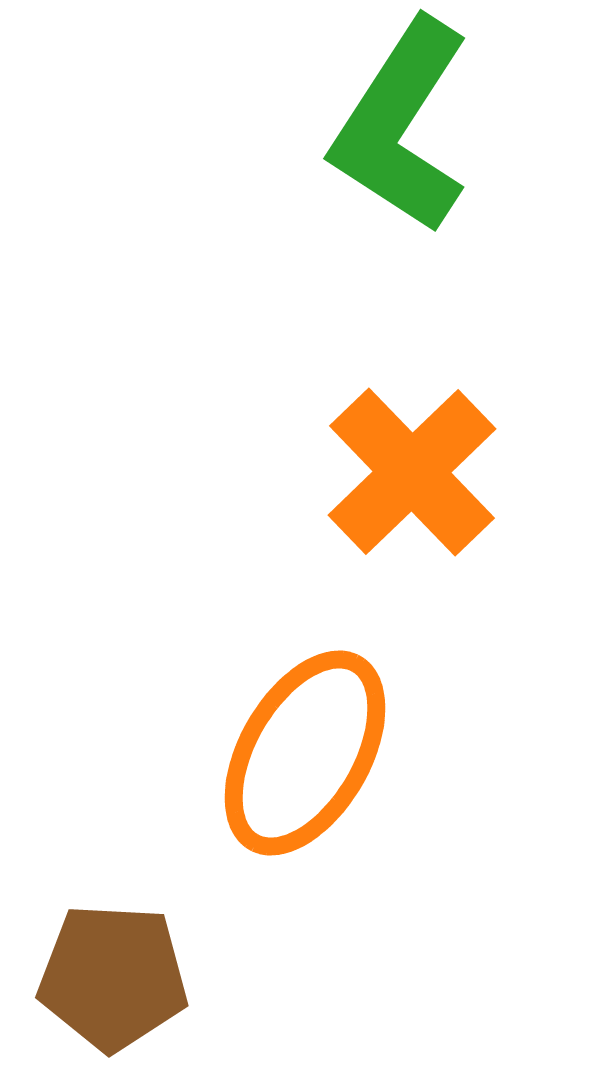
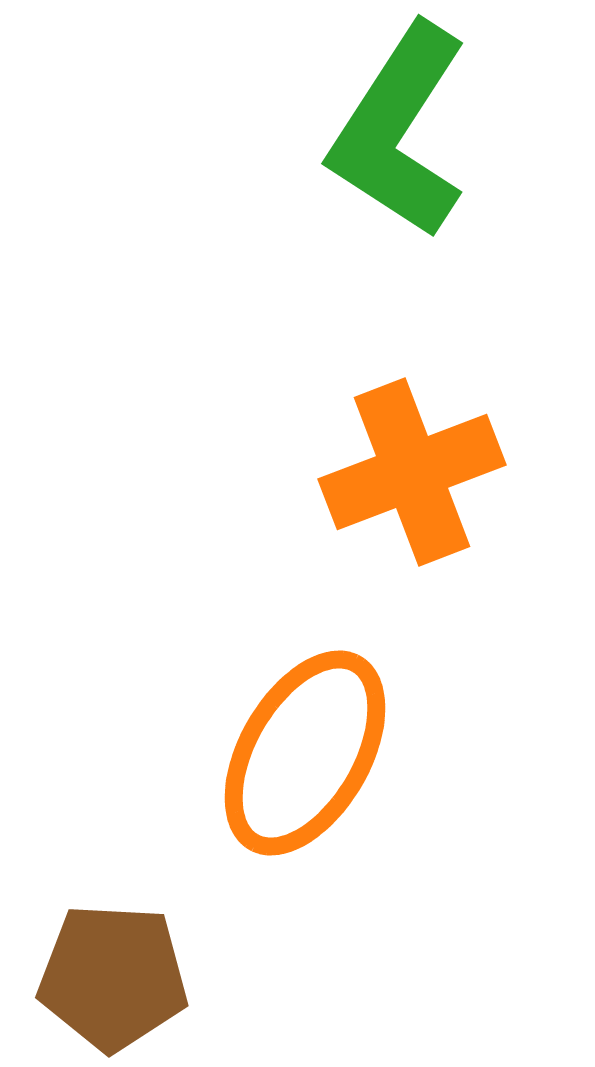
green L-shape: moved 2 px left, 5 px down
orange cross: rotated 23 degrees clockwise
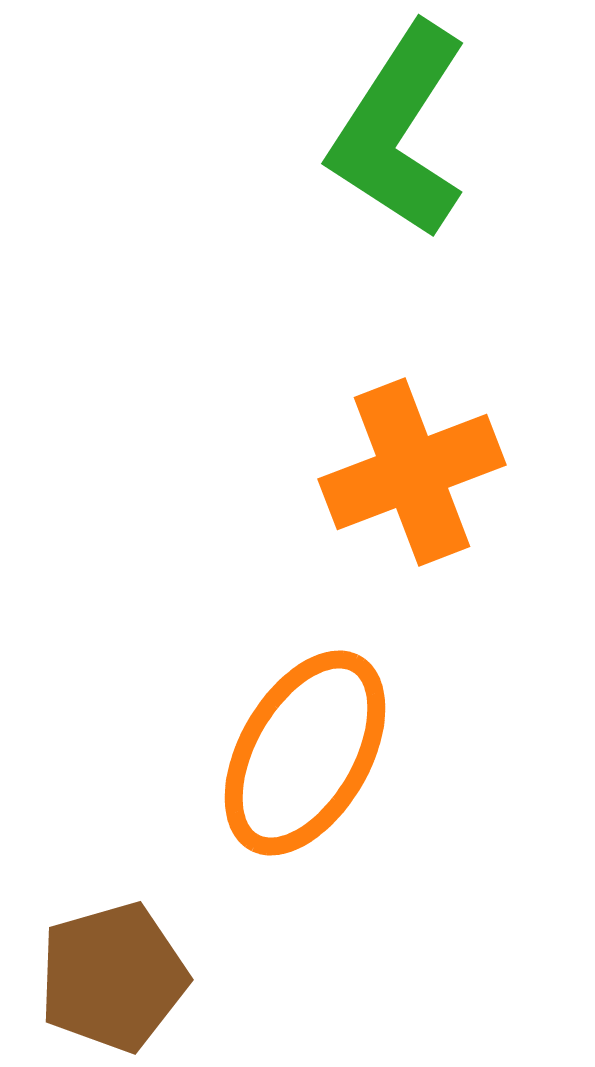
brown pentagon: rotated 19 degrees counterclockwise
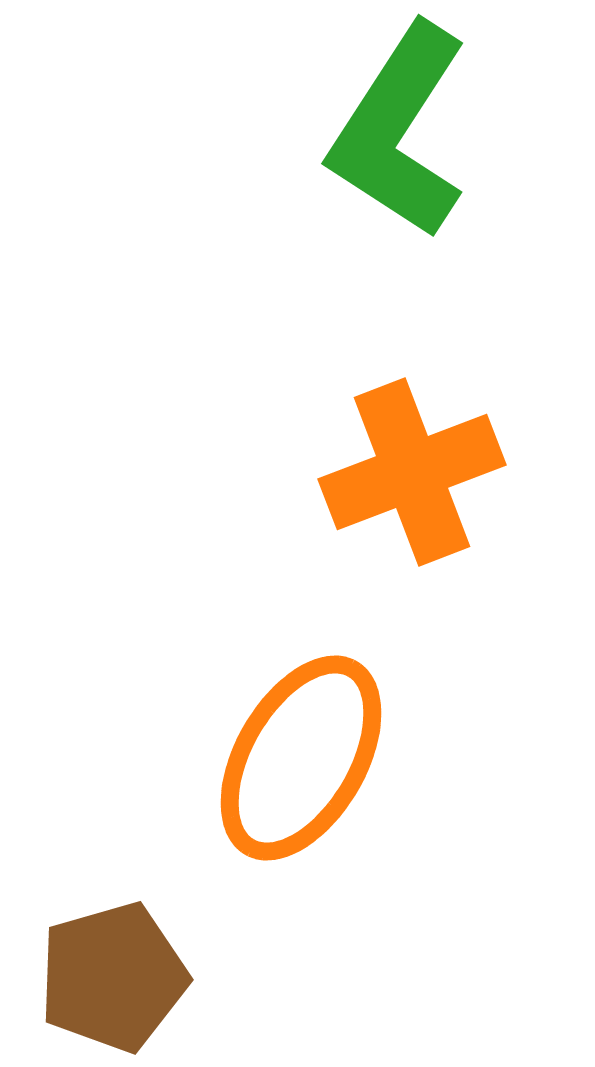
orange ellipse: moved 4 px left, 5 px down
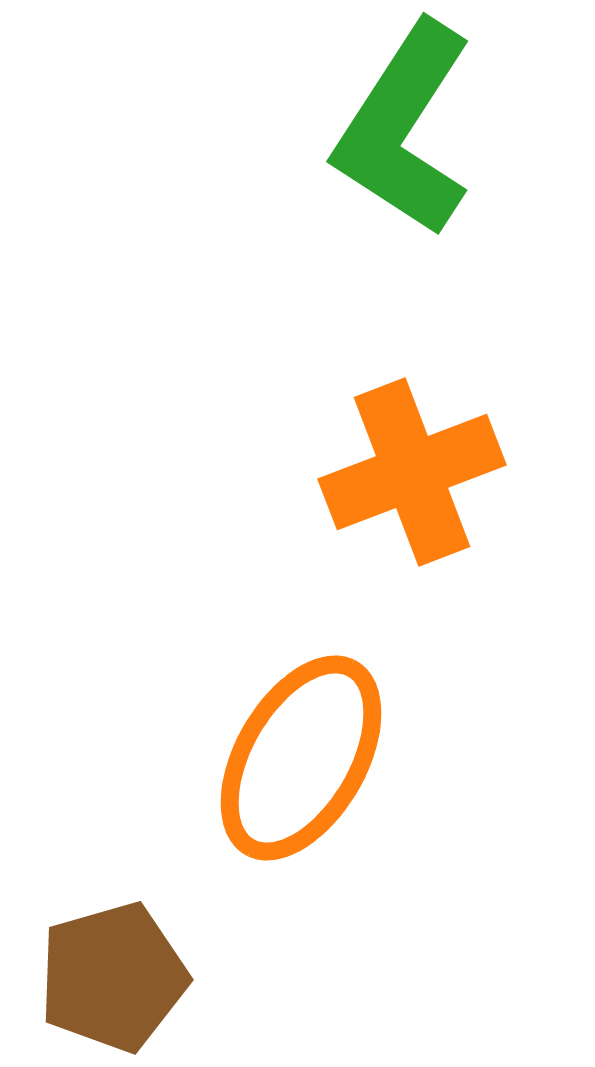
green L-shape: moved 5 px right, 2 px up
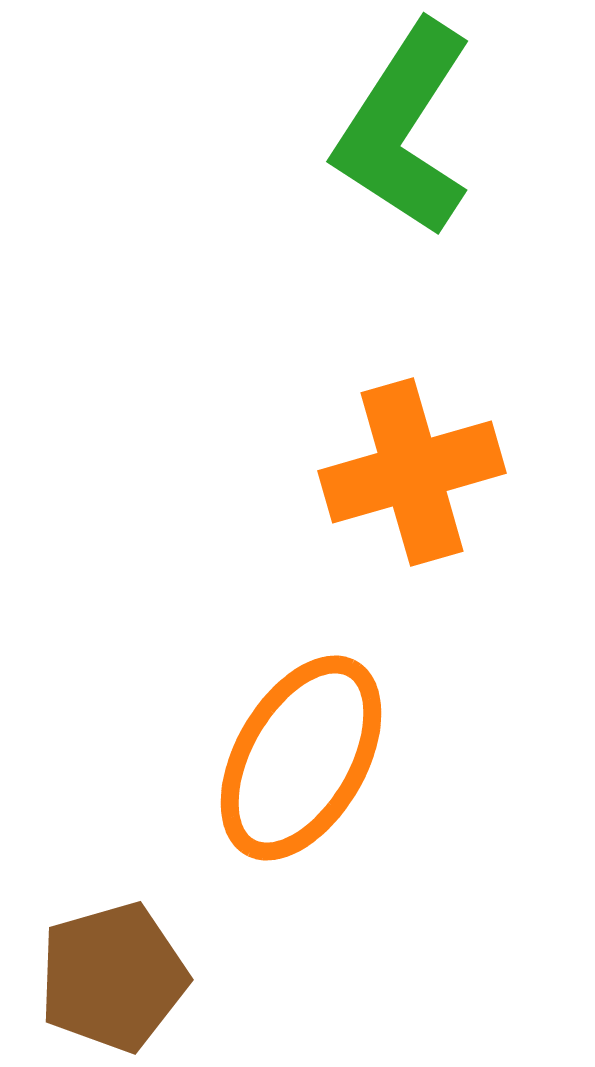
orange cross: rotated 5 degrees clockwise
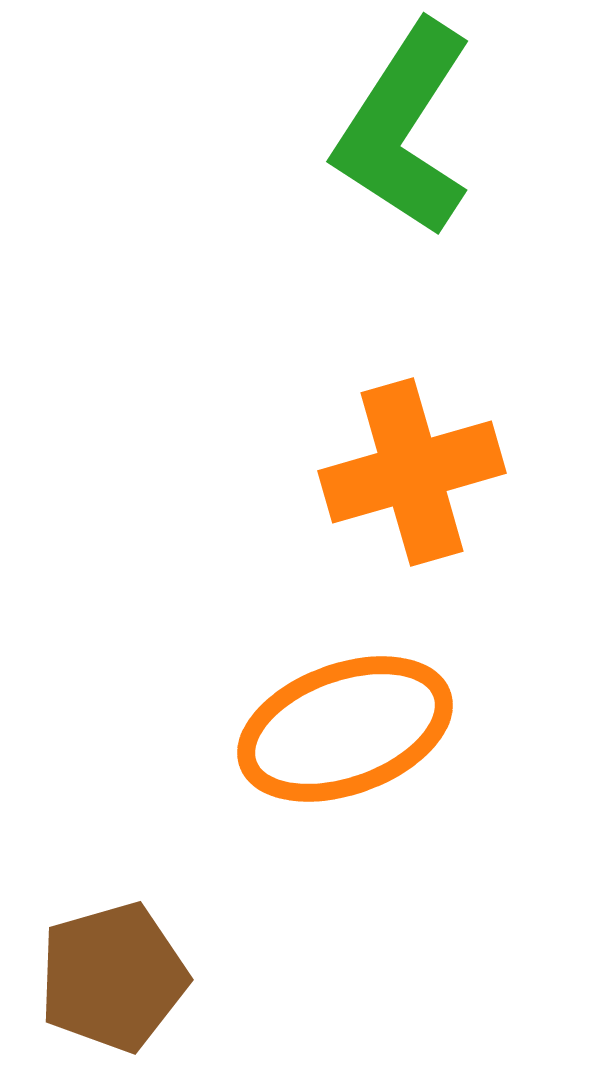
orange ellipse: moved 44 px right, 29 px up; rotated 40 degrees clockwise
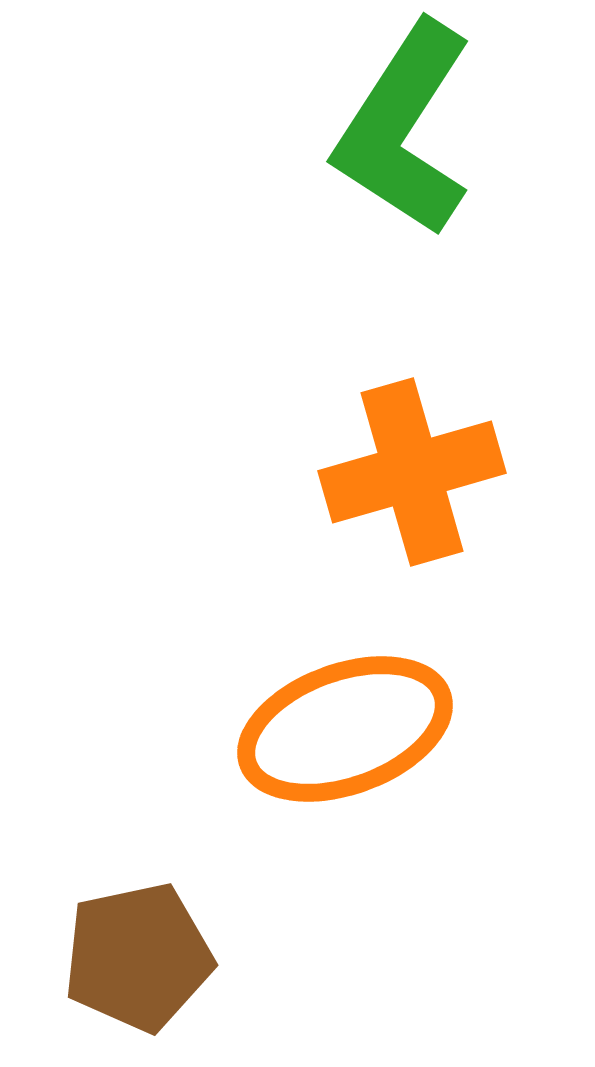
brown pentagon: moved 25 px right, 20 px up; rotated 4 degrees clockwise
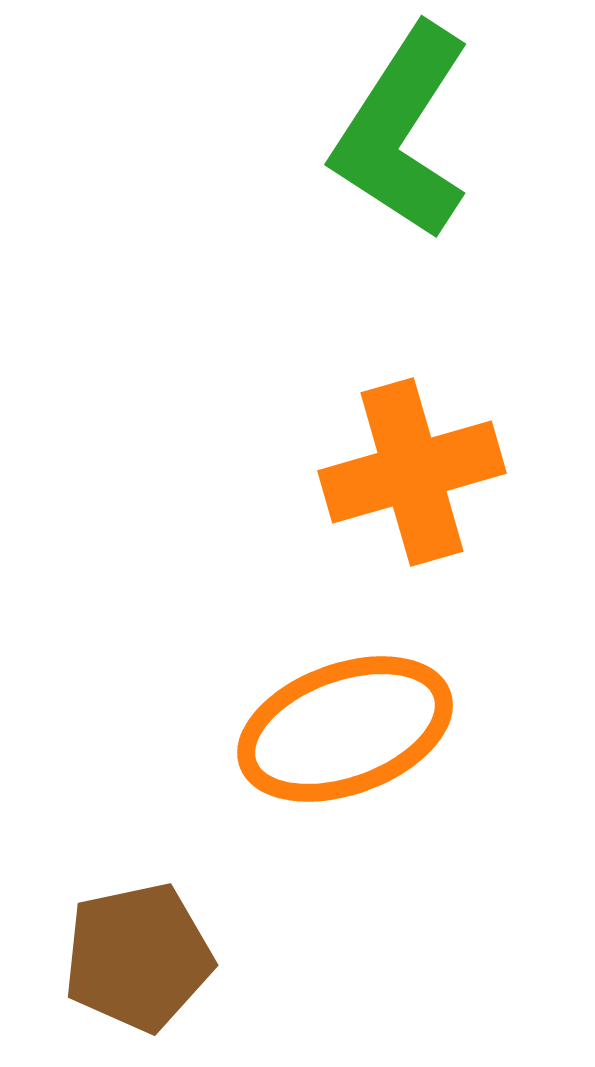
green L-shape: moved 2 px left, 3 px down
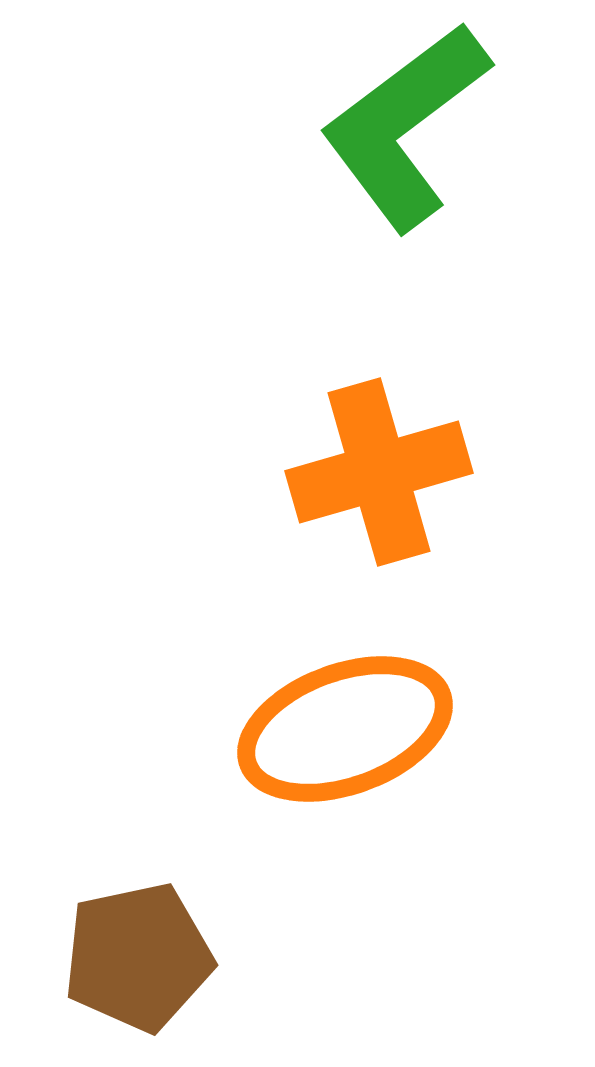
green L-shape: moved 3 px right, 6 px up; rotated 20 degrees clockwise
orange cross: moved 33 px left
